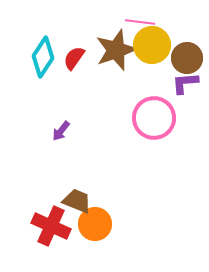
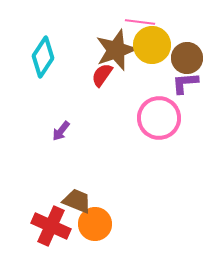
red semicircle: moved 28 px right, 17 px down
pink circle: moved 5 px right
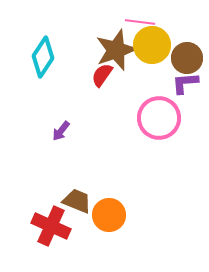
orange circle: moved 14 px right, 9 px up
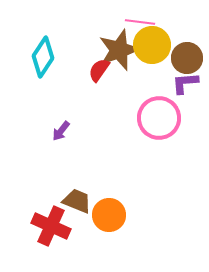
brown star: moved 3 px right
red semicircle: moved 3 px left, 5 px up
